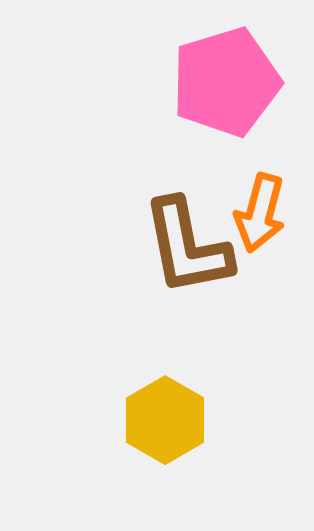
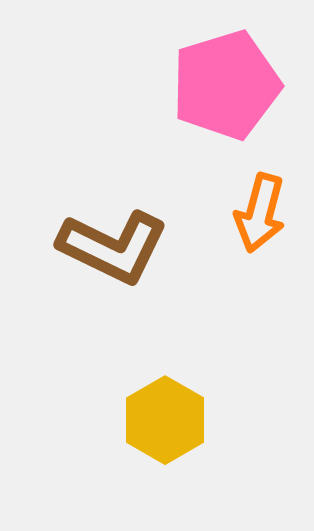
pink pentagon: moved 3 px down
brown L-shape: moved 74 px left; rotated 53 degrees counterclockwise
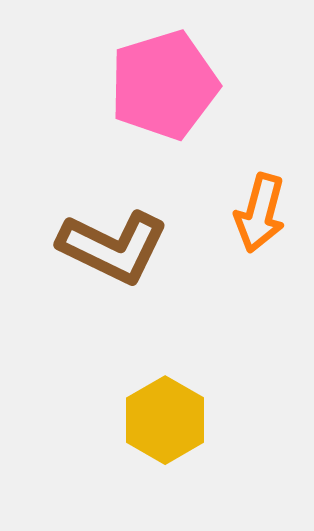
pink pentagon: moved 62 px left
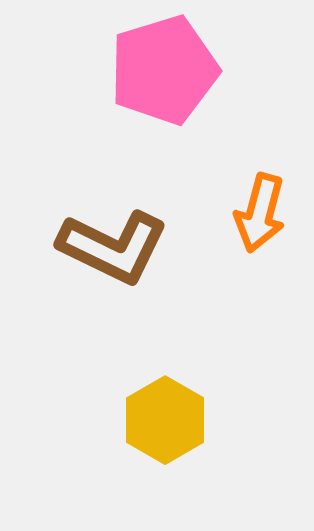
pink pentagon: moved 15 px up
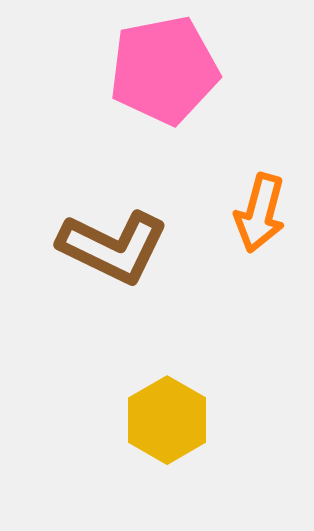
pink pentagon: rotated 6 degrees clockwise
yellow hexagon: moved 2 px right
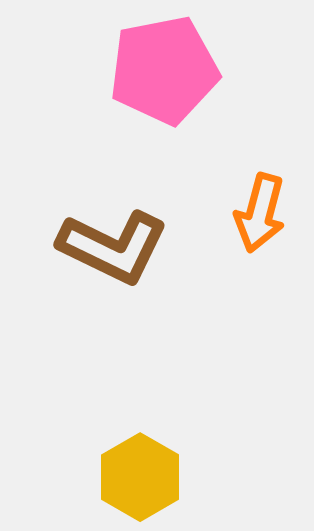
yellow hexagon: moved 27 px left, 57 px down
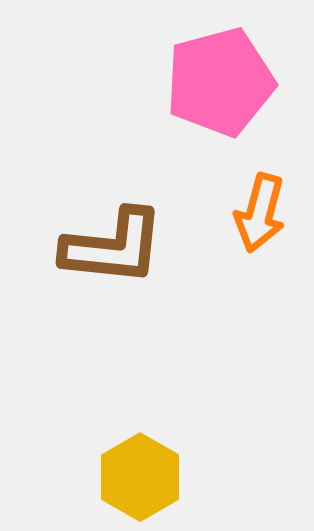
pink pentagon: moved 56 px right, 12 px down; rotated 4 degrees counterclockwise
brown L-shape: rotated 20 degrees counterclockwise
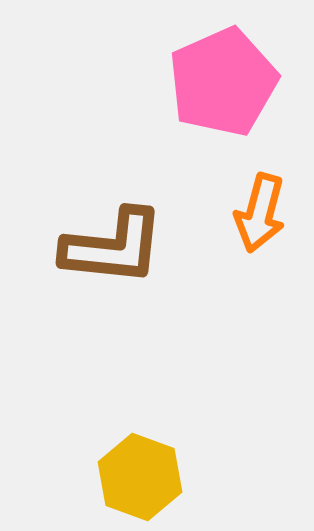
pink pentagon: moved 3 px right; rotated 9 degrees counterclockwise
yellow hexagon: rotated 10 degrees counterclockwise
